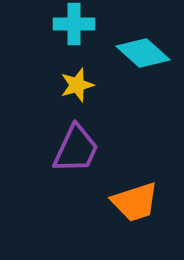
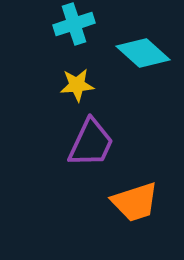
cyan cross: rotated 18 degrees counterclockwise
yellow star: rotated 12 degrees clockwise
purple trapezoid: moved 15 px right, 6 px up
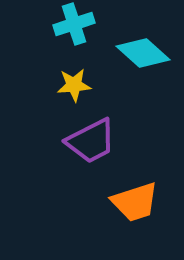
yellow star: moved 3 px left
purple trapezoid: moved 2 px up; rotated 38 degrees clockwise
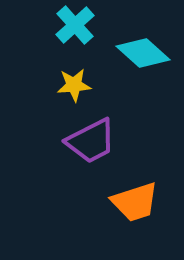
cyan cross: moved 1 px right, 1 px down; rotated 24 degrees counterclockwise
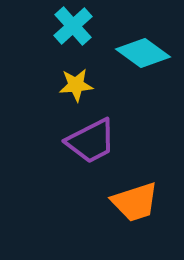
cyan cross: moved 2 px left, 1 px down
cyan diamond: rotated 6 degrees counterclockwise
yellow star: moved 2 px right
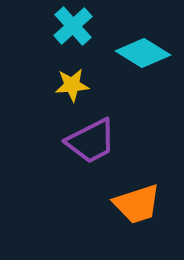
cyan diamond: rotated 4 degrees counterclockwise
yellow star: moved 4 px left
orange trapezoid: moved 2 px right, 2 px down
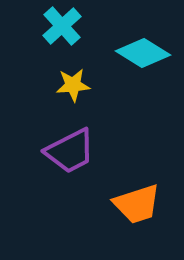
cyan cross: moved 11 px left
yellow star: moved 1 px right
purple trapezoid: moved 21 px left, 10 px down
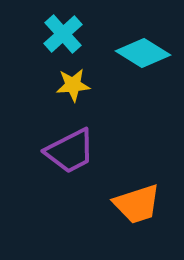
cyan cross: moved 1 px right, 8 px down
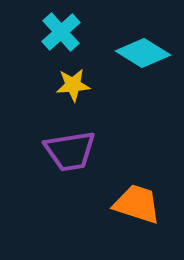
cyan cross: moved 2 px left, 2 px up
purple trapezoid: rotated 18 degrees clockwise
orange trapezoid: rotated 144 degrees counterclockwise
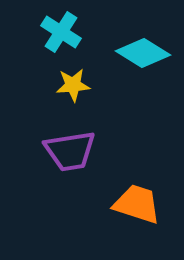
cyan cross: rotated 15 degrees counterclockwise
